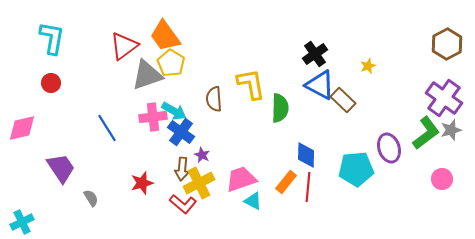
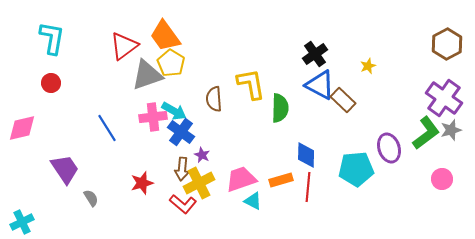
purple trapezoid: moved 4 px right, 1 px down
orange rectangle: moved 5 px left, 2 px up; rotated 35 degrees clockwise
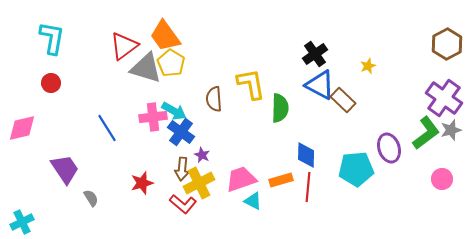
gray triangle: moved 1 px left, 7 px up; rotated 36 degrees clockwise
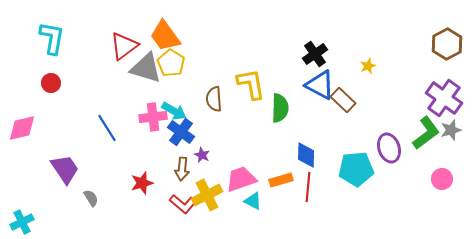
yellow cross: moved 8 px right, 12 px down
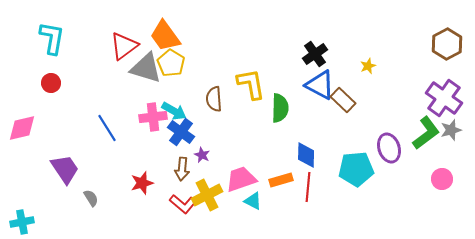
cyan cross: rotated 15 degrees clockwise
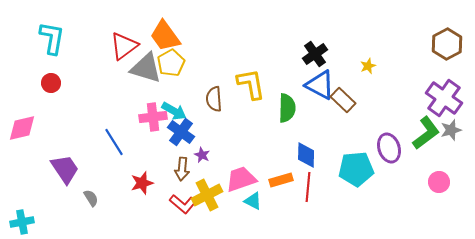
yellow pentagon: rotated 12 degrees clockwise
green semicircle: moved 7 px right
blue line: moved 7 px right, 14 px down
pink circle: moved 3 px left, 3 px down
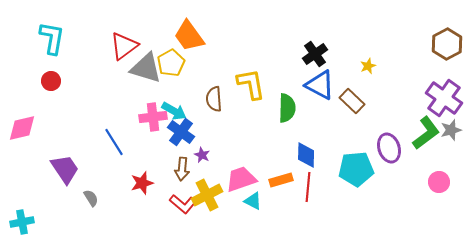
orange trapezoid: moved 24 px right
red circle: moved 2 px up
brown rectangle: moved 9 px right, 1 px down
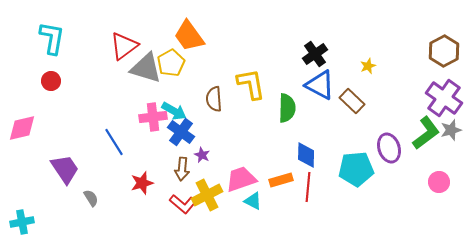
brown hexagon: moved 3 px left, 7 px down
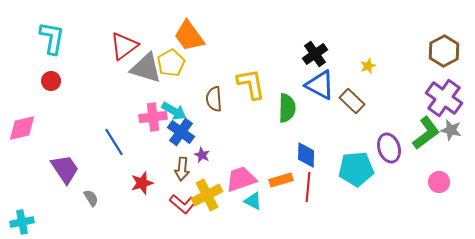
gray star: rotated 30 degrees clockwise
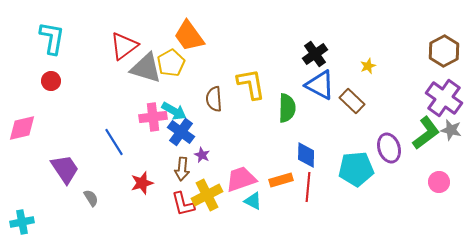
red L-shape: rotated 36 degrees clockwise
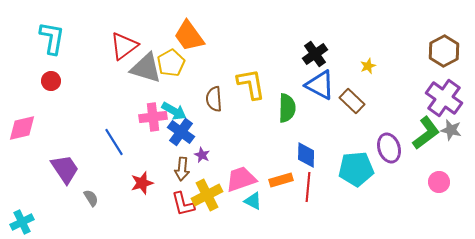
cyan cross: rotated 15 degrees counterclockwise
